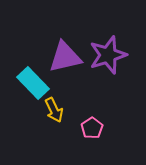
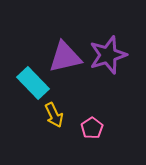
yellow arrow: moved 5 px down
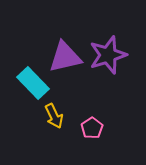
yellow arrow: moved 1 px down
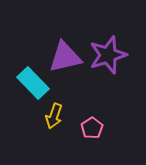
yellow arrow: rotated 45 degrees clockwise
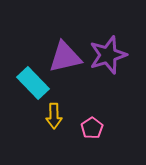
yellow arrow: rotated 20 degrees counterclockwise
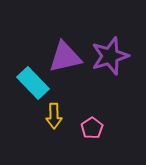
purple star: moved 2 px right, 1 px down
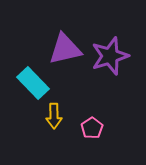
purple triangle: moved 8 px up
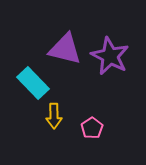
purple triangle: rotated 27 degrees clockwise
purple star: rotated 27 degrees counterclockwise
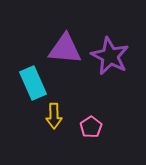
purple triangle: rotated 9 degrees counterclockwise
cyan rectangle: rotated 20 degrees clockwise
pink pentagon: moved 1 px left, 1 px up
